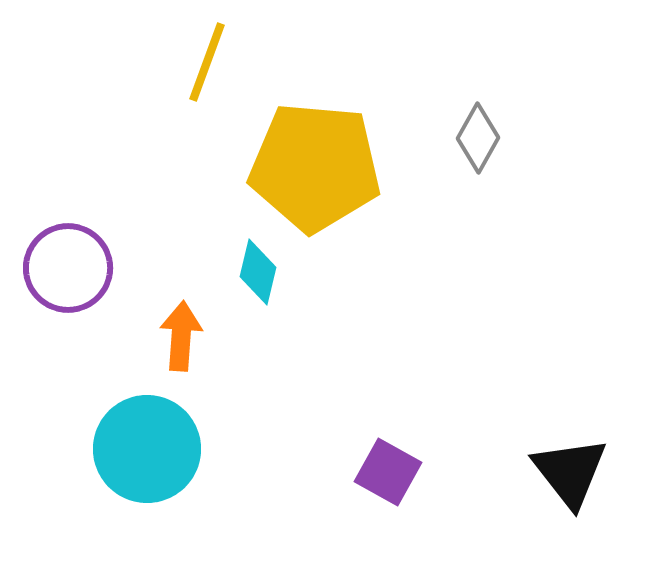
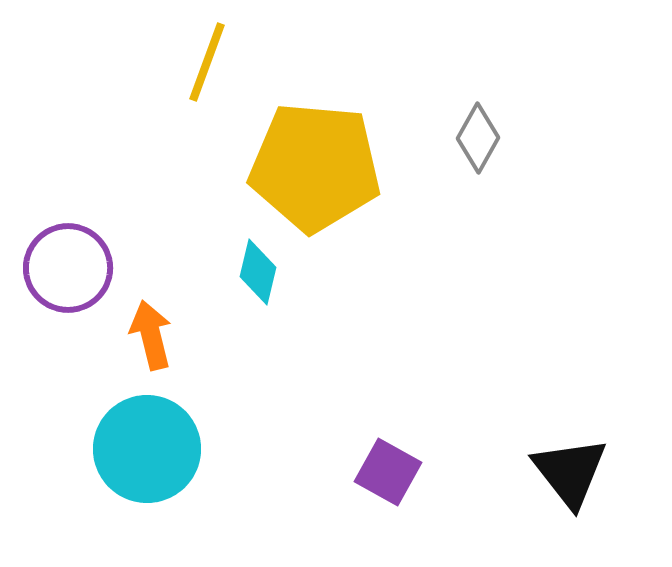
orange arrow: moved 30 px left, 1 px up; rotated 18 degrees counterclockwise
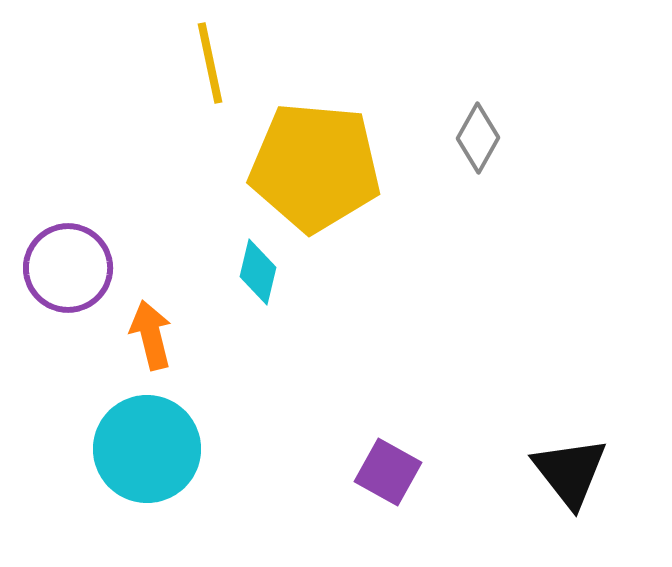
yellow line: moved 3 px right, 1 px down; rotated 32 degrees counterclockwise
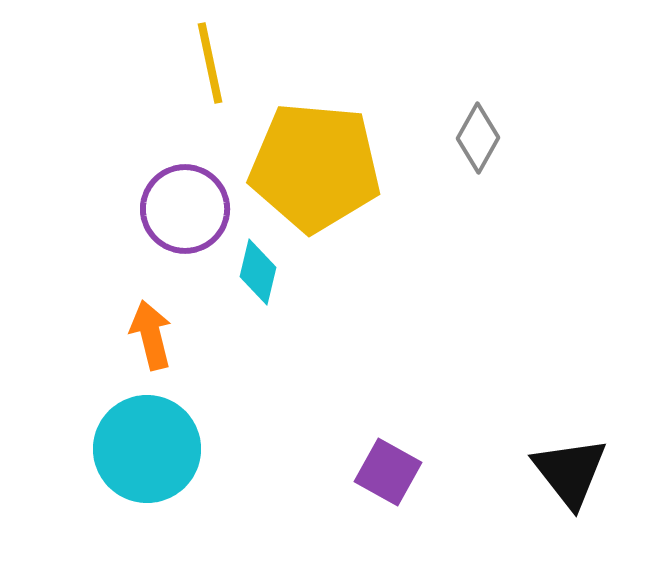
purple circle: moved 117 px right, 59 px up
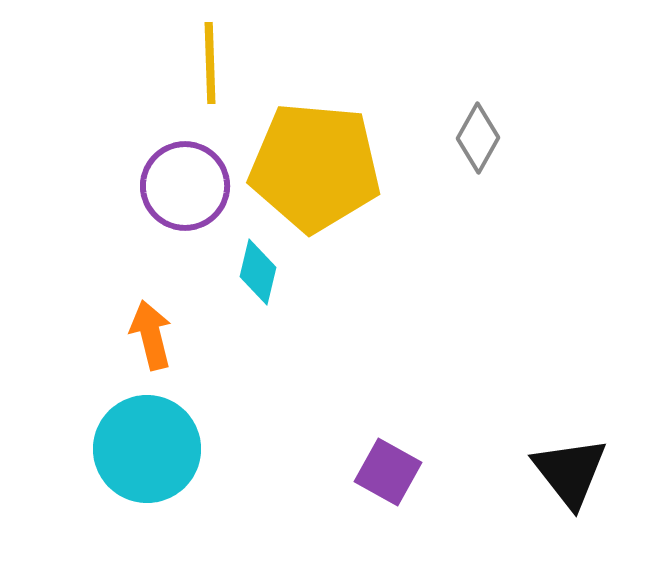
yellow line: rotated 10 degrees clockwise
purple circle: moved 23 px up
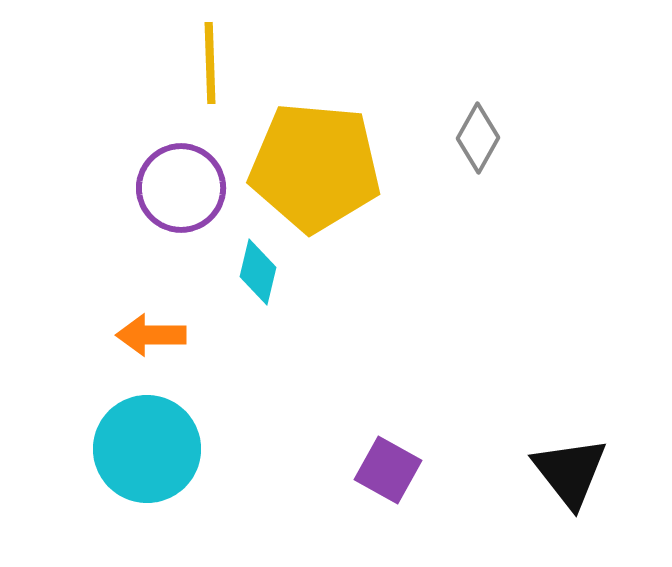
purple circle: moved 4 px left, 2 px down
orange arrow: rotated 76 degrees counterclockwise
purple square: moved 2 px up
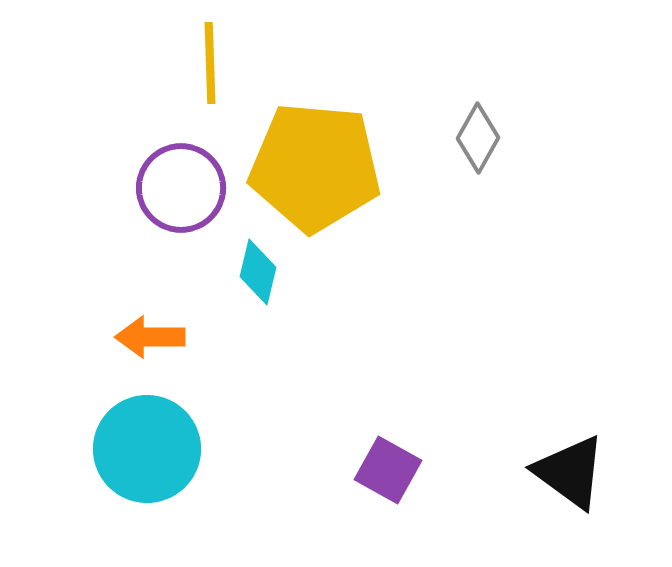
orange arrow: moved 1 px left, 2 px down
black triangle: rotated 16 degrees counterclockwise
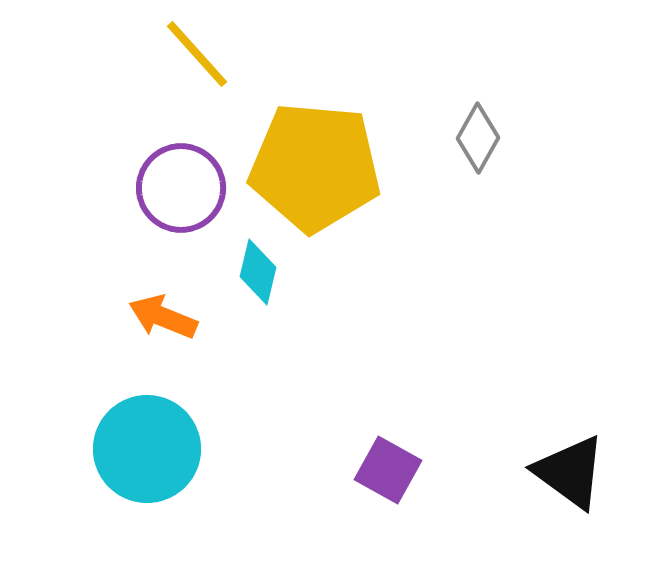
yellow line: moved 13 px left, 9 px up; rotated 40 degrees counterclockwise
orange arrow: moved 13 px right, 20 px up; rotated 22 degrees clockwise
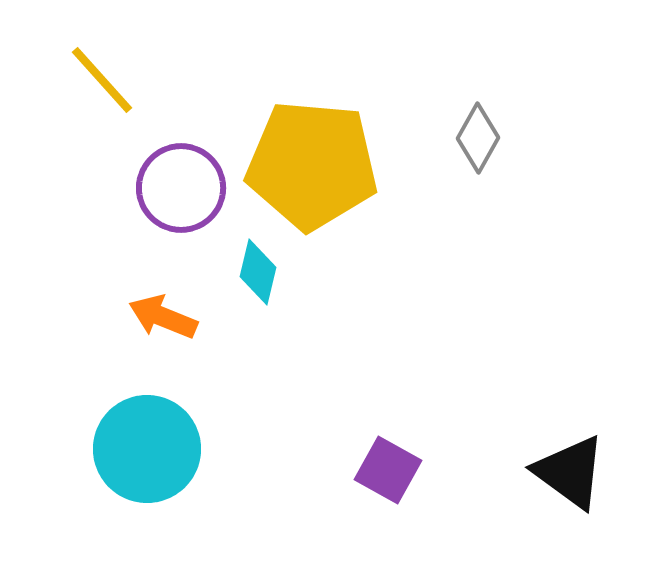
yellow line: moved 95 px left, 26 px down
yellow pentagon: moved 3 px left, 2 px up
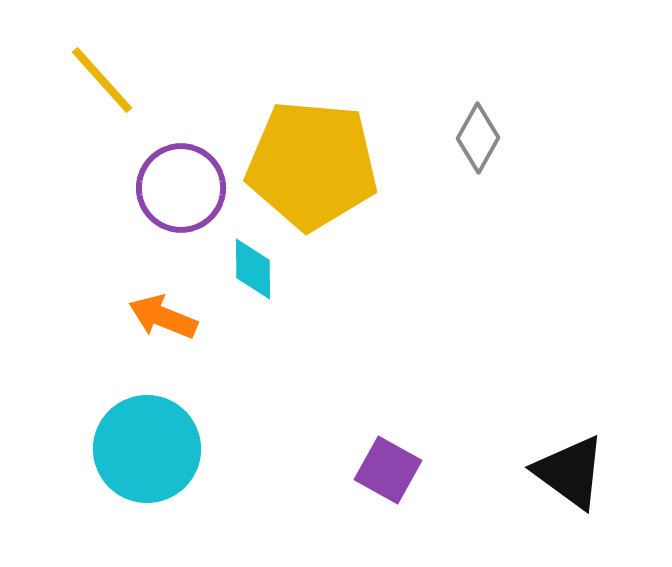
cyan diamond: moved 5 px left, 3 px up; rotated 14 degrees counterclockwise
